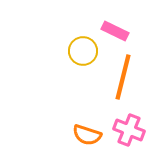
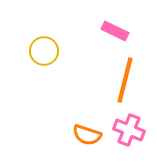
yellow circle: moved 39 px left
orange line: moved 2 px right, 3 px down
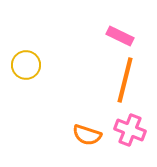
pink rectangle: moved 5 px right, 5 px down
yellow circle: moved 18 px left, 14 px down
pink cross: moved 1 px right
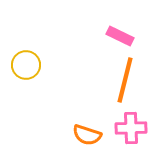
pink cross: moved 1 px right, 2 px up; rotated 24 degrees counterclockwise
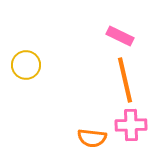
orange line: rotated 27 degrees counterclockwise
pink cross: moved 3 px up
orange semicircle: moved 5 px right, 3 px down; rotated 12 degrees counterclockwise
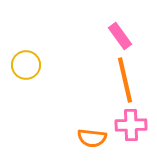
pink rectangle: rotated 28 degrees clockwise
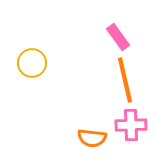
pink rectangle: moved 2 px left, 1 px down
yellow circle: moved 6 px right, 2 px up
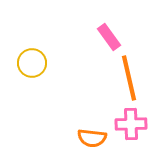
pink rectangle: moved 9 px left
orange line: moved 4 px right, 2 px up
pink cross: moved 1 px up
